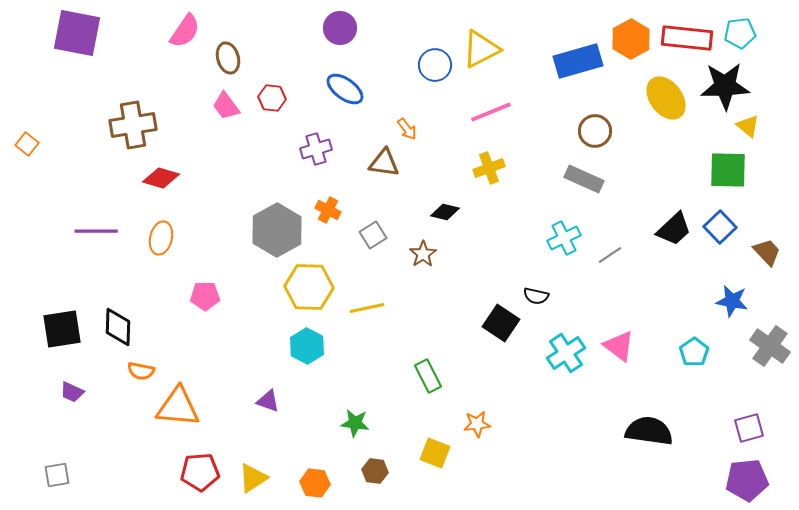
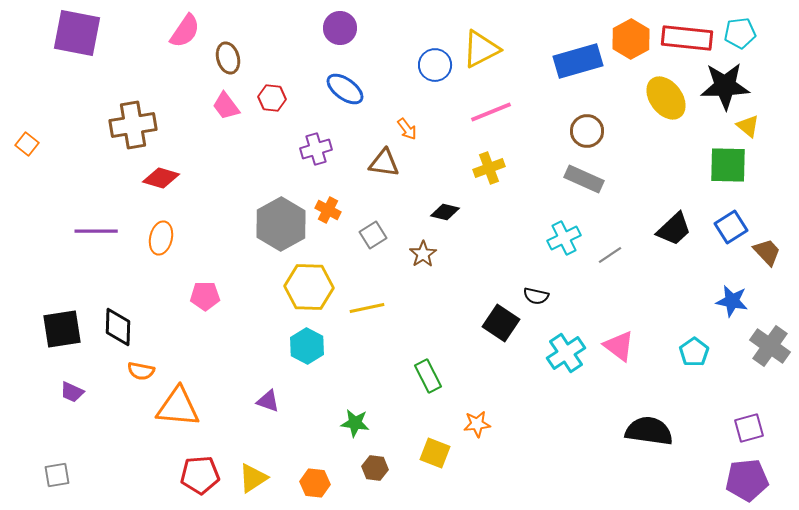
brown circle at (595, 131): moved 8 px left
green square at (728, 170): moved 5 px up
blue square at (720, 227): moved 11 px right; rotated 12 degrees clockwise
gray hexagon at (277, 230): moved 4 px right, 6 px up
brown hexagon at (375, 471): moved 3 px up
red pentagon at (200, 472): moved 3 px down
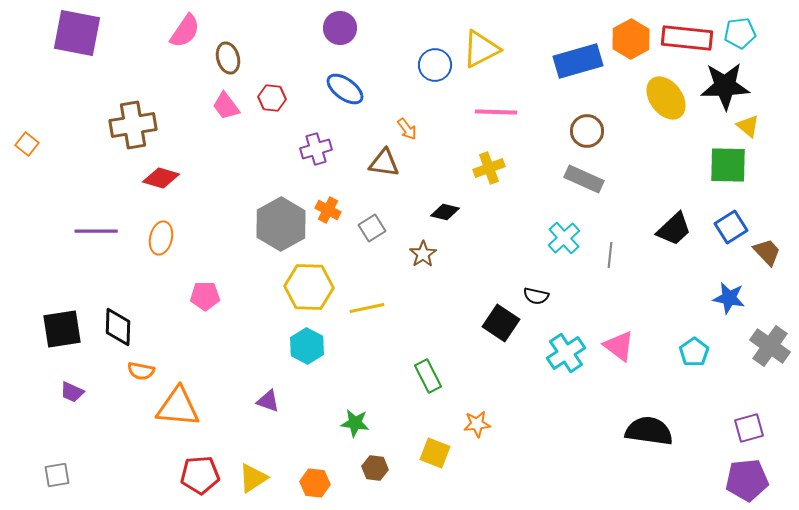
pink line at (491, 112): moved 5 px right; rotated 24 degrees clockwise
gray square at (373, 235): moved 1 px left, 7 px up
cyan cross at (564, 238): rotated 16 degrees counterclockwise
gray line at (610, 255): rotated 50 degrees counterclockwise
blue star at (732, 301): moved 3 px left, 3 px up
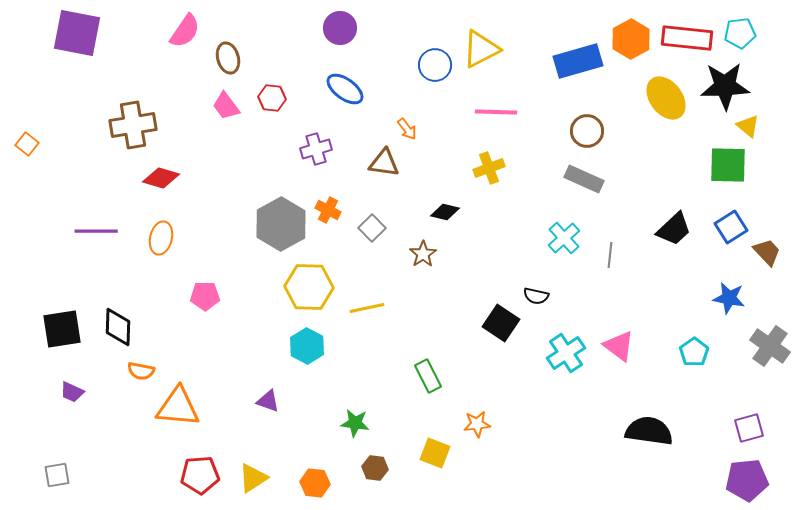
gray square at (372, 228): rotated 12 degrees counterclockwise
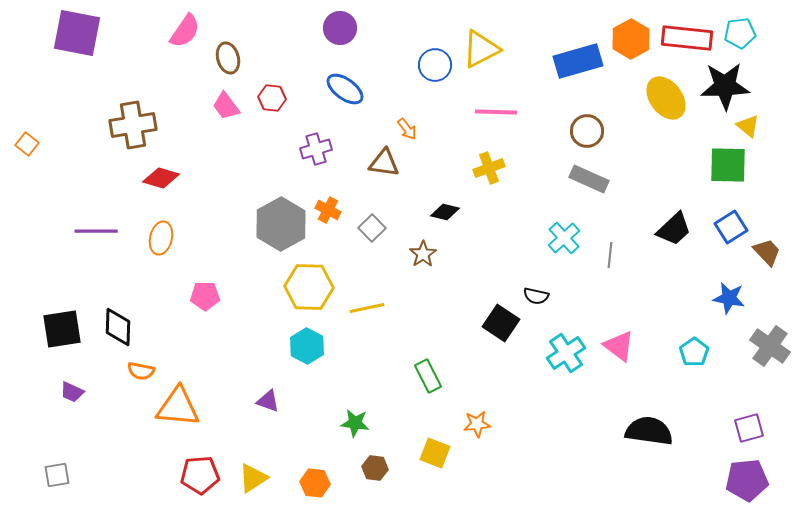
gray rectangle at (584, 179): moved 5 px right
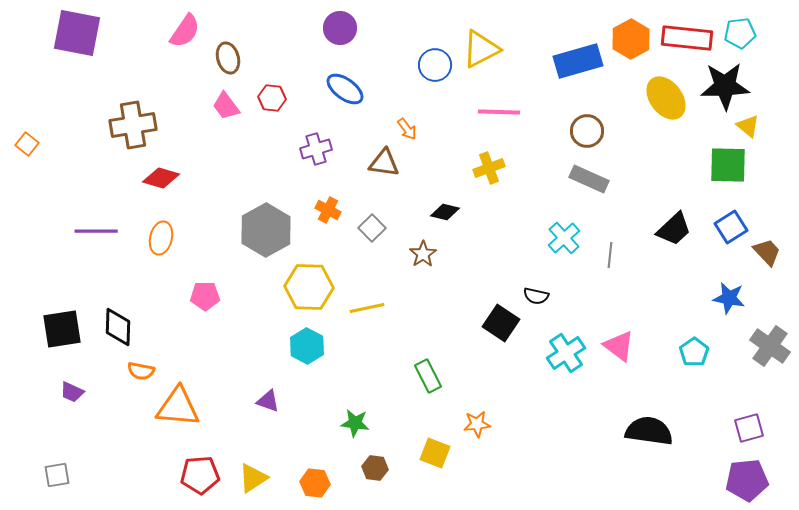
pink line at (496, 112): moved 3 px right
gray hexagon at (281, 224): moved 15 px left, 6 px down
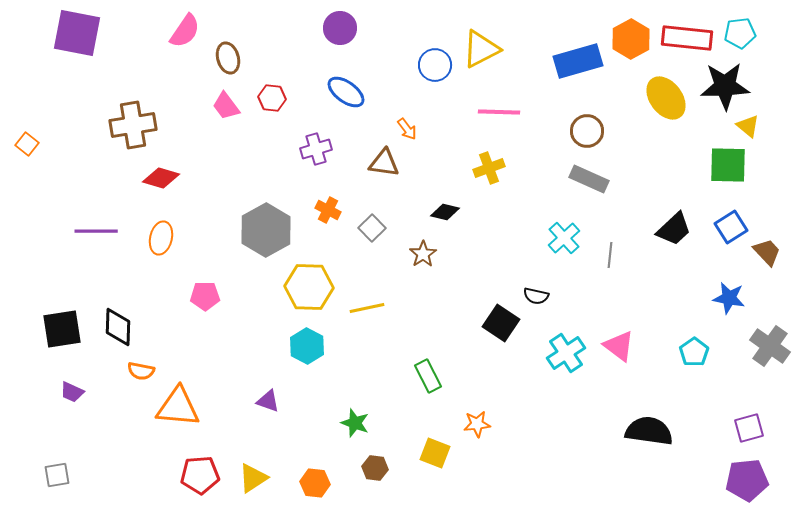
blue ellipse at (345, 89): moved 1 px right, 3 px down
green star at (355, 423): rotated 12 degrees clockwise
